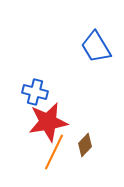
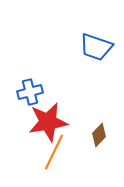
blue trapezoid: rotated 40 degrees counterclockwise
blue cross: moved 5 px left; rotated 30 degrees counterclockwise
brown diamond: moved 14 px right, 10 px up
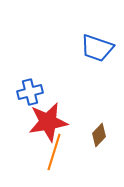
blue trapezoid: moved 1 px right, 1 px down
orange line: rotated 9 degrees counterclockwise
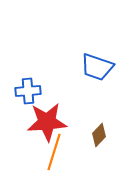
blue trapezoid: moved 19 px down
blue cross: moved 2 px left, 1 px up; rotated 10 degrees clockwise
red star: moved 1 px left; rotated 6 degrees clockwise
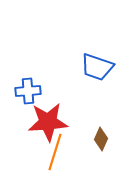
red star: moved 1 px right
brown diamond: moved 2 px right, 4 px down; rotated 20 degrees counterclockwise
orange line: moved 1 px right
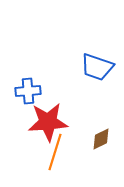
brown diamond: rotated 40 degrees clockwise
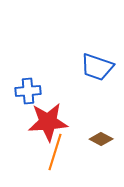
brown diamond: rotated 55 degrees clockwise
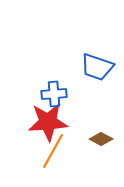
blue cross: moved 26 px right, 3 px down
orange line: moved 2 px left, 1 px up; rotated 12 degrees clockwise
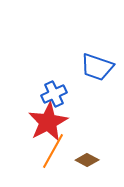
blue cross: rotated 20 degrees counterclockwise
red star: rotated 24 degrees counterclockwise
brown diamond: moved 14 px left, 21 px down
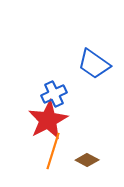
blue trapezoid: moved 3 px left, 3 px up; rotated 16 degrees clockwise
red star: moved 2 px up
orange line: rotated 12 degrees counterclockwise
